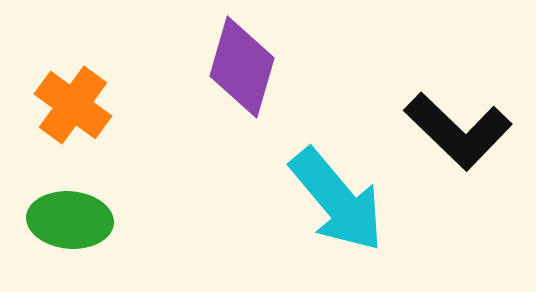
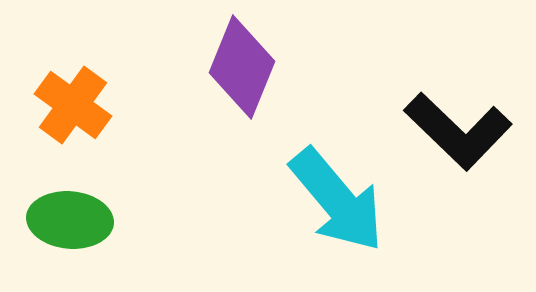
purple diamond: rotated 6 degrees clockwise
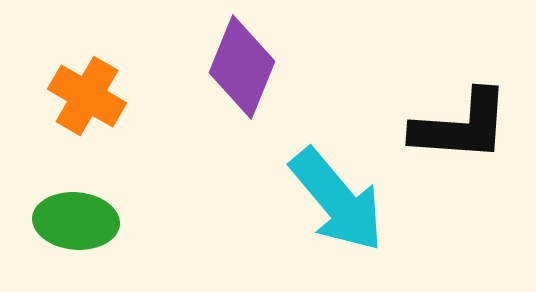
orange cross: moved 14 px right, 9 px up; rotated 6 degrees counterclockwise
black L-shape: moved 3 px right, 5 px up; rotated 40 degrees counterclockwise
green ellipse: moved 6 px right, 1 px down
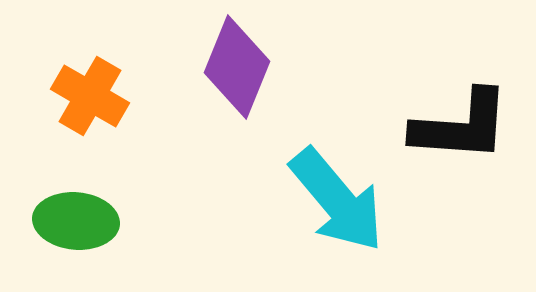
purple diamond: moved 5 px left
orange cross: moved 3 px right
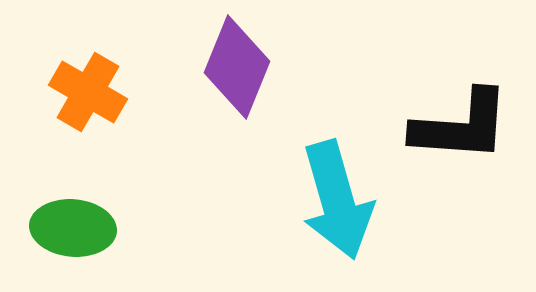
orange cross: moved 2 px left, 4 px up
cyan arrow: rotated 24 degrees clockwise
green ellipse: moved 3 px left, 7 px down
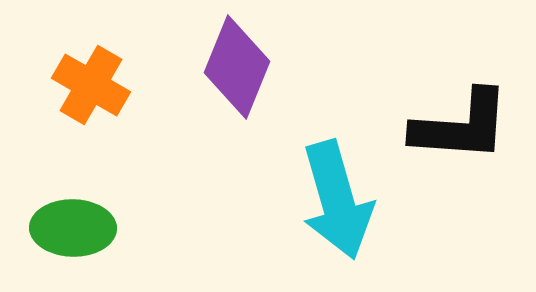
orange cross: moved 3 px right, 7 px up
green ellipse: rotated 4 degrees counterclockwise
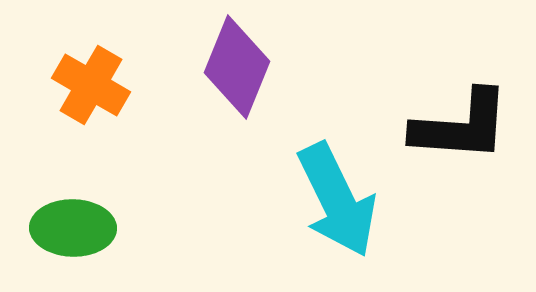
cyan arrow: rotated 10 degrees counterclockwise
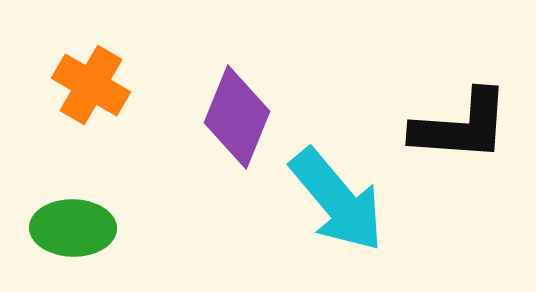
purple diamond: moved 50 px down
cyan arrow: rotated 14 degrees counterclockwise
